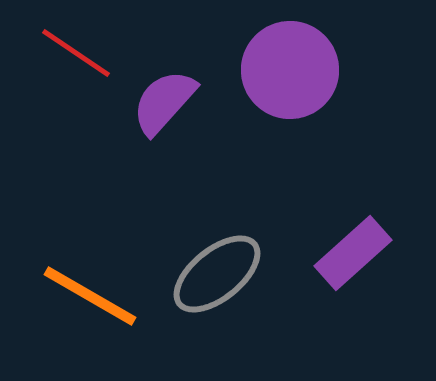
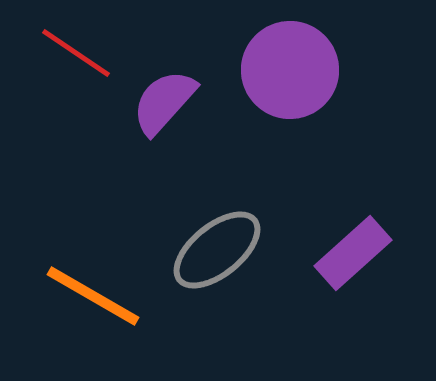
gray ellipse: moved 24 px up
orange line: moved 3 px right
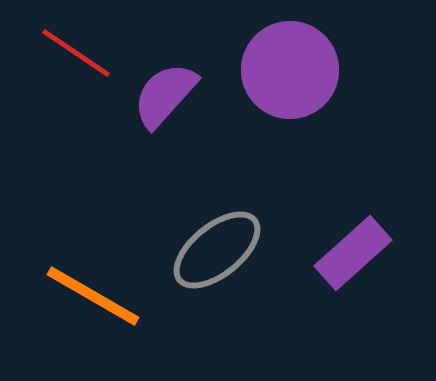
purple semicircle: moved 1 px right, 7 px up
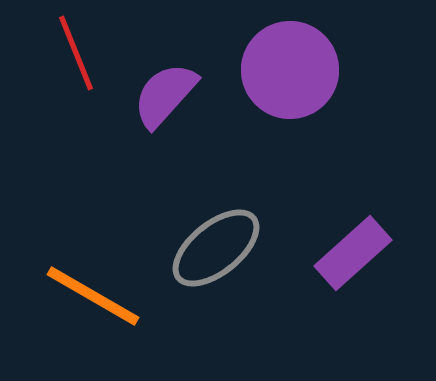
red line: rotated 34 degrees clockwise
gray ellipse: moved 1 px left, 2 px up
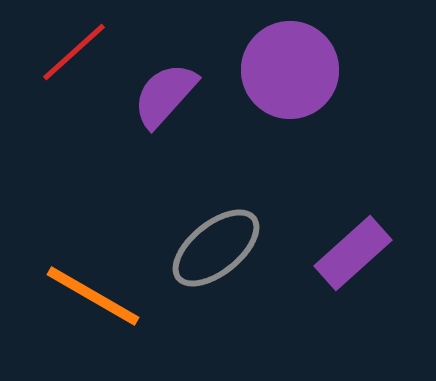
red line: moved 2 px left, 1 px up; rotated 70 degrees clockwise
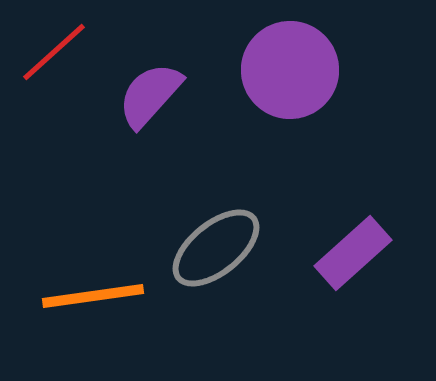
red line: moved 20 px left
purple semicircle: moved 15 px left
orange line: rotated 38 degrees counterclockwise
